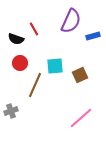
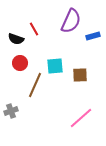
brown square: rotated 21 degrees clockwise
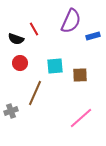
brown line: moved 8 px down
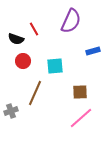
blue rectangle: moved 15 px down
red circle: moved 3 px right, 2 px up
brown square: moved 17 px down
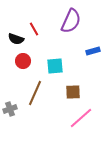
brown square: moved 7 px left
gray cross: moved 1 px left, 2 px up
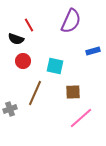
red line: moved 5 px left, 4 px up
cyan square: rotated 18 degrees clockwise
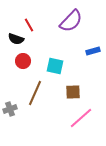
purple semicircle: rotated 20 degrees clockwise
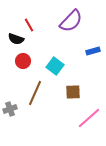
cyan square: rotated 24 degrees clockwise
pink line: moved 8 px right
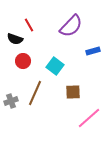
purple semicircle: moved 5 px down
black semicircle: moved 1 px left
gray cross: moved 1 px right, 8 px up
